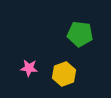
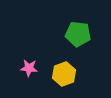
green pentagon: moved 2 px left
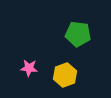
yellow hexagon: moved 1 px right, 1 px down
